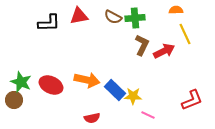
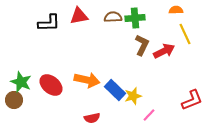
brown semicircle: rotated 150 degrees clockwise
red ellipse: rotated 15 degrees clockwise
yellow star: rotated 18 degrees counterclockwise
pink line: moved 1 px right; rotated 72 degrees counterclockwise
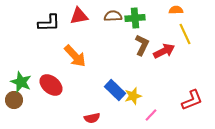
brown semicircle: moved 1 px up
orange arrow: moved 12 px left, 24 px up; rotated 35 degrees clockwise
pink line: moved 2 px right
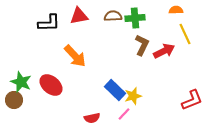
pink line: moved 27 px left, 1 px up
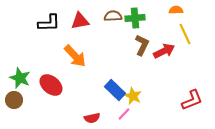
red triangle: moved 1 px right, 5 px down
green star: moved 1 px left, 4 px up
yellow star: rotated 30 degrees counterclockwise
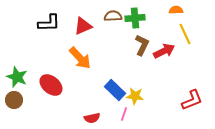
red triangle: moved 3 px right, 5 px down; rotated 12 degrees counterclockwise
orange arrow: moved 5 px right, 2 px down
green star: moved 3 px left, 1 px up
yellow star: moved 2 px right; rotated 18 degrees counterclockwise
pink line: rotated 24 degrees counterclockwise
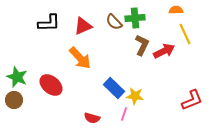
brown semicircle: moved 1 px right, 6 px down; rotated 132 degrees counterclockwise
blue rectangle: moved 1 px left, 2 px up
red semicircle: rotated 28 degrees clockwise
